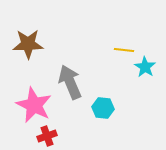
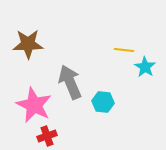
cyan hexagon: moved 6 px up
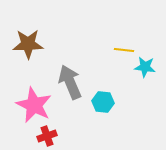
cyan star: rotated 25 degrees counterclockwise
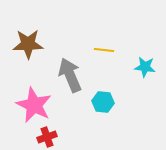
yellow line: moved 20 px left
gray arrow: moved 7 px up
red cross: moved 1 px down
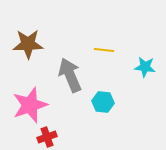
pink star: moved 4 px left; rotated 27 degrees clockwise
